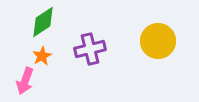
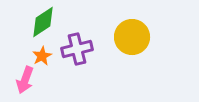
yellow circle: moved 26 px left, 4 px up
purple cross: moved 13 px left
pink arrow: moved 1 px up
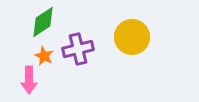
purple cross: moved 1 px right
orange star: moved 2 px right; rotated 18 degrees counterclockwise
pink arrow: moved 4 px right; rotated 20 degrees counterclockwise
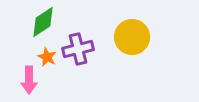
orange star: moved 3 px right, 1 px down
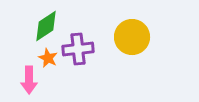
green diamond: moved 3 px right, 4 px down
purple cross: rotated 8 degrees clockwise
orange star: moved 1 px right, 1 px down
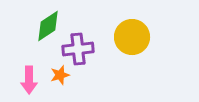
green diamond: moved 2 px right
orange star: moved 12 px right, 17 px down; rotated 30 degrees clockwise
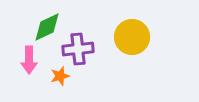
green diamond: moved 1 px left, 1 px down; rotated 8 degrees clockwise
orange star: moved 1 px down
pink arrow: moved 20 px up
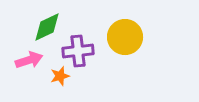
yellow circle: moved 7 px left
purple cross: moved 2 px down
pink arrow: rotated 108 degrees counterclockwise
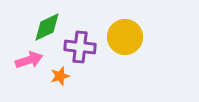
purple cross: moved 2 px right, 4 px up; rotated 12 degrees clockwise
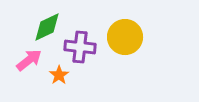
pink arrow: rotated 20 degrees counterclockwise
orange star: moved 1 px left, 1 px up; rotated 18 degrees counterclockwise
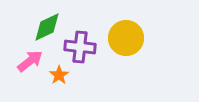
yellow circle: moved 1 px right, 1 px down
pink arrow: moved 1 px right, 1 px down
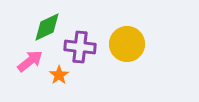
yellow circle: moved 1 px right, 6 px down
